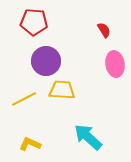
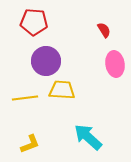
yellow line: moved 1 px right, 1 px up; rotated 20 degrees clockwise
yellow L-shape: rotated 135 degrees clockwise
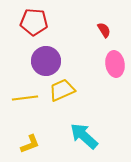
yellow trapezoid: rotated 28 degrees counterclockwise
cyan arrow: moved 4 px left, 1 px up
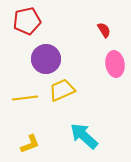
red pentagon: moved 7 px left, 1 px up; rotated 16 degrees counterclockwise
purple circle: moved 2 px up
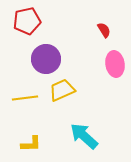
yellow L-shape: moved 1 px right; rotated 20 degrees clockwise
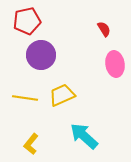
red semicircle: moved 1 px up
purple circle: moved 5 px left, 4 px up
yellow trapezoid: moved 5 px down
yellow line: rotated 15 degrees clockwise
yellow L-shape: rotated 130 degrees clockwise
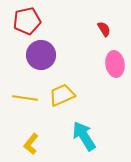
cyan arrow: rotated 16 degrees clockwise
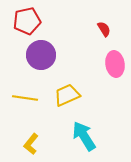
yellow trapezoid: moved 5 px right
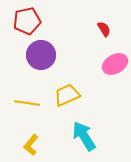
pink ellipse: rotated 70 degrees clockwise
yellow line: moved 2 px right, 5 px down
yellow L-shape: moved 1 px down
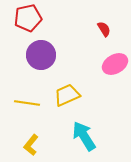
red pentagon: moved 1 px right, 3 px up
